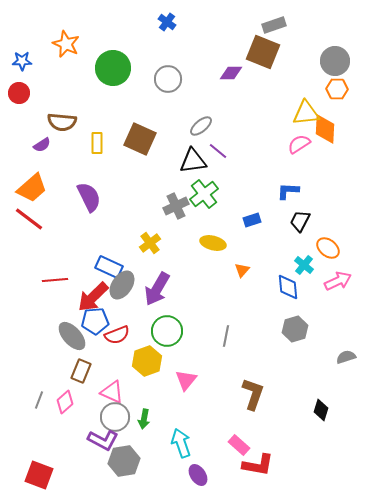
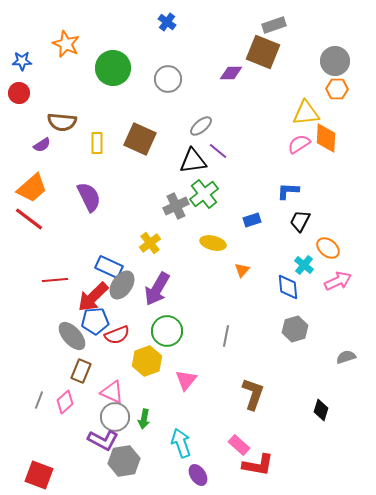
orange diamond at (325, 129): moved 1 px right, 9 px down
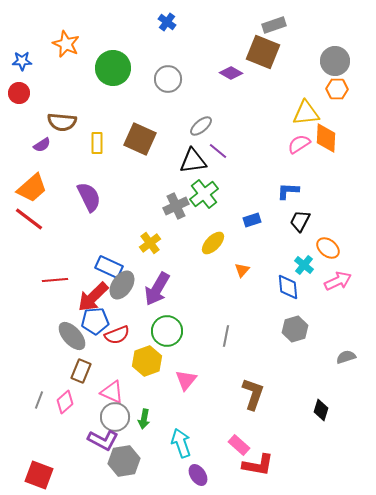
purple diamond at (231, 73): rotated 30 degrees clockwise
yellow ellipse at (213, 243): rotated 60 degrees counterclockwise
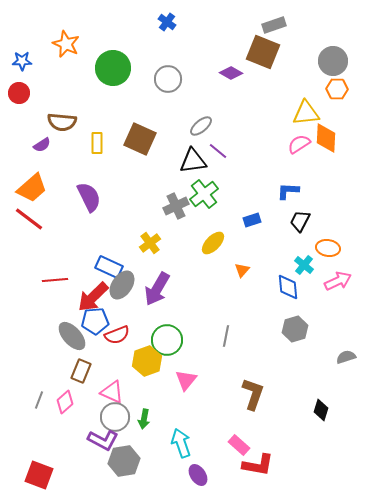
gray circle at (335, 61): moved 2 px left
orange ellipse at (328, 248): rotated 30 degrees counterclockwise
green circle at (167, 331): moved 9 px down
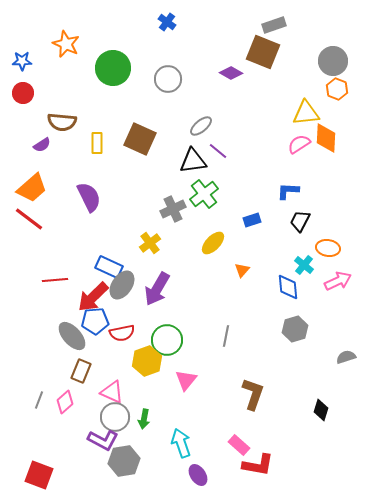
orange hexagon at (337, 89): rotated 20 degrees clockwise
red circle at (19, 93): moved 4 px right
gray cross at (176, 206): moved 3 px left, 3 px down
red semicircle at (117, 335): moved 5 px right, 2 px up; rotated 10 degrees clockwise
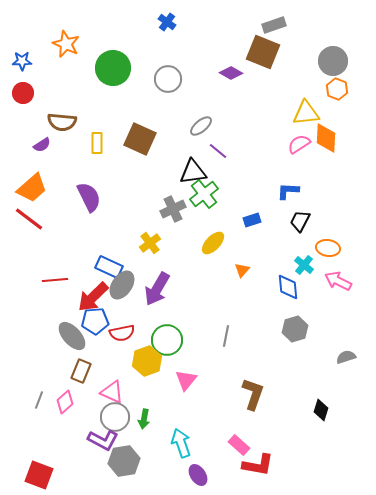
black triangle at (193, 161): moved 11 px down
pink arrow at (338, 281): rotated 128 degrees counterclockwise
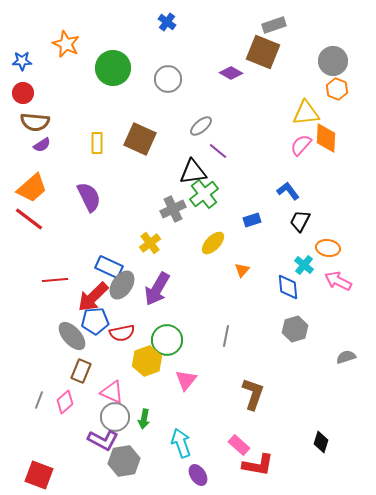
brown semicircle at (62, 122): moved 27 px left
pink semicircle at (299, 144): moved 2 px right, 1 px down; rotated 15 degrees counterclockwise
blue L-shape at (288, 191): rotated 50 degrees clockwise
black diamond at (321, 410): moved 32 px down
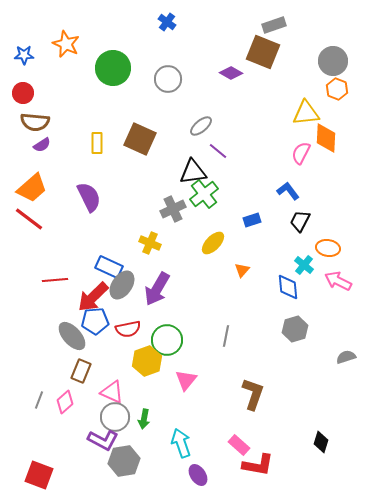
blue star at (22, 61): moved 2 px right, 6 px up
pink semicircle at (301, 145): moved 8 px down; rotated 15 degrees counterclockwise
yellow cross at (150, 243): rotated 30 degrees counterclockwise
red semicircle at (122, 333): moved 6 px right, 4 px up
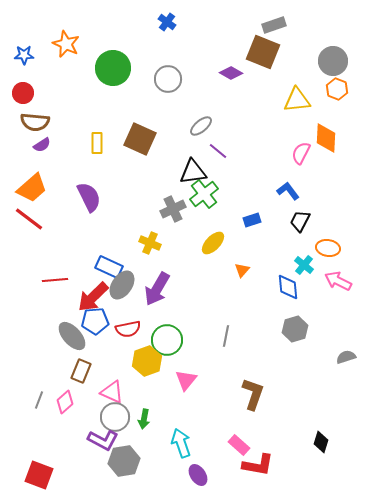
yellow triangle at (306, 113): moved 9 px left, 13 px up
